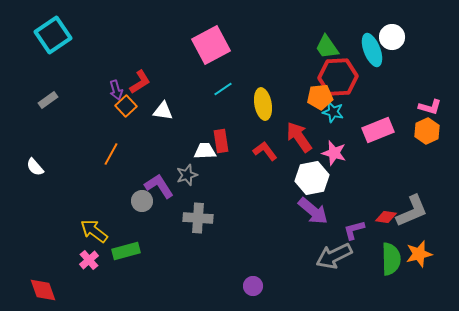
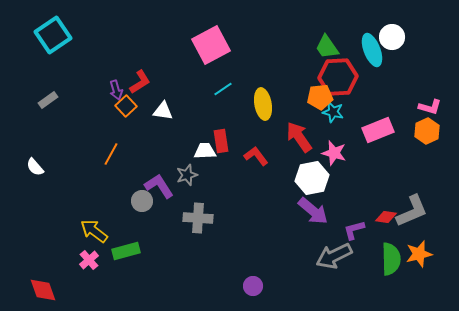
red L-shape at (265, 151): moved 9 px left, 5 px down
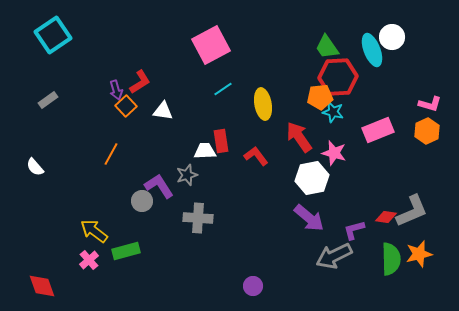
pink L-shape at (430, 107): moved 3 px up
purple arrow at (313, 211): moved 4 px left, 7 px down
red diamond at (43, 290): moved 1 px left, 4 px up
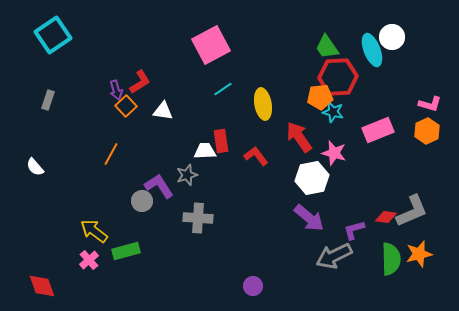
gray rectangle at (48, 100): rotated 36 degrees counterclockwise
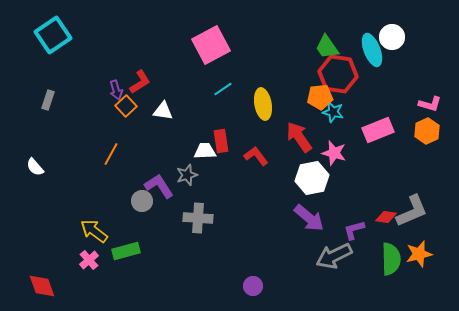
red hexagon at (338, 77): moved 3 px up; rotated 12 degrees clockwise
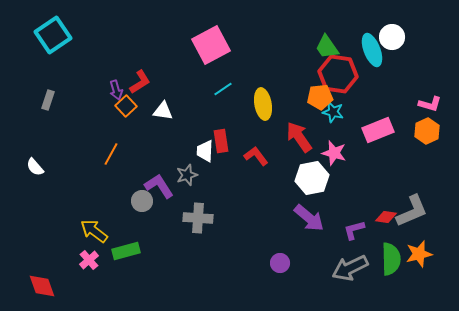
white trapezoid at (205, 151): rotated 85 degrees counterclockwise
gray arrow at (334, 256): moved 16 px right, 12 px down
purple circle at (253, 286): moved 27 px right, 23 px up
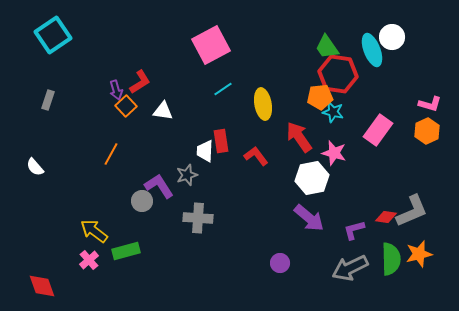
pink rectangle at (378, 130): rotated 32 degrees counterclockwise
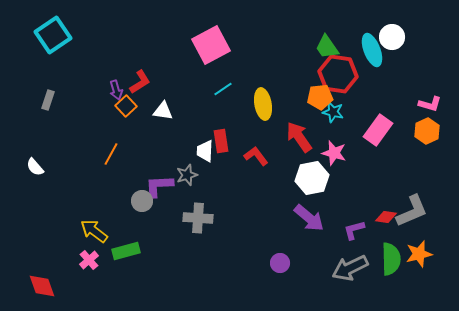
purple L-shape at (159, 186): rotated 60 degrees counterclockwise
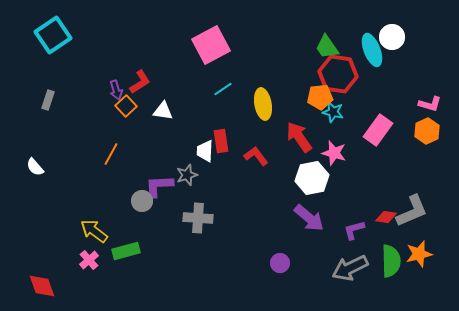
green semicircle at (391, 259): moved 2 px down
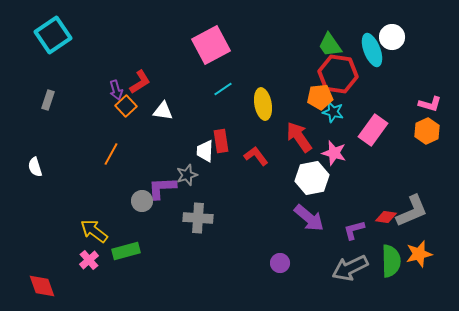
green trapezoid at (327, 47): moved 3 px right, 2 px up
pink rectangle at (378, 130): moved 5 px left
white semicircle at (35, 167): rotated 24 degrees clockwise
purple L-shape at (159, 186): moved 3 px right, 2 px down
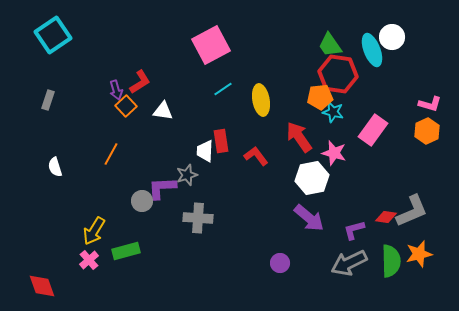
yellow ellipse at (263, 104): moved 2 px left, 4 px up
white semicircle at (35, 167): moved 20 px right
yellow arrow at (94, 231): rotated 96 degrees counterclockwise
gray arrow at (350, 268): moved 1 px left, 5 px up
